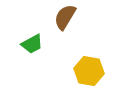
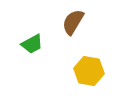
brown semicircle: moved 8 px right, 5 px down
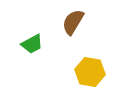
yellow hexagon: moved 1 px right, 1 px down
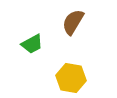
yellow hexagon: moved 19 px left, 6 px down
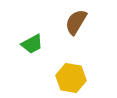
brown semicircle: moved 3 px right
